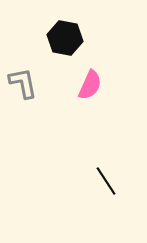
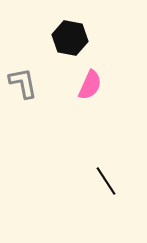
black hexagon: moved 5 px right
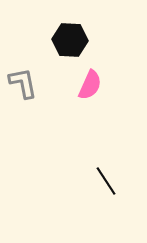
black hexagon: moved 2 px down; rotated 8 degrees counterclockwise
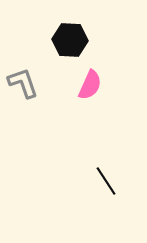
gray L-shape: rotated 8 degrees counterclockwise
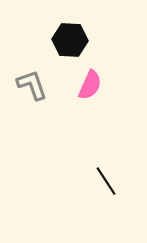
gray L-shape: moved 9 px right, 2 px down
